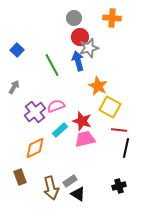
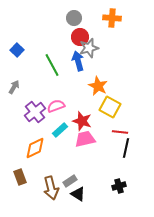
red line: moved 1 px right, 2 px down
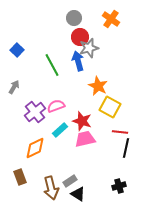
orange cross: moved 1 px left, 1 px down; rotated 30 degrees clockwise
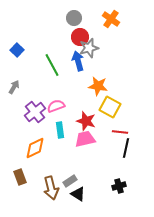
orange star: rotated 18 degrees counterclockwise
red star: moved 4 px right
cyan rectangle: rotated 56 degrees counterclockwise
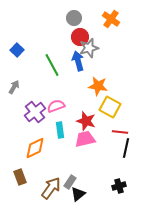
gray rectangle: moved 1 px down; rotated 24 degrees counterclockwise
brown arrow: rotated 130 degrees counterclockwise
black triangle: rotated 49 degrees clockwise
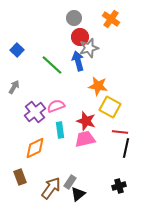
green line: rotated 20 degrees counterclockwise
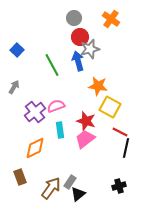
gray star: moved 1 px right, 1 px down
green line: rotated 20 degrees clockwise
red line: rotated 21 degrees clockwise
pink trapezoid: rotated 25 degrees counterclockwise
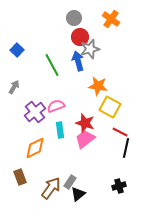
red star: moved 1 px left, 2 px down
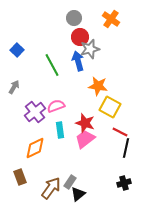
black cross: moved 5 px right, 3 px up
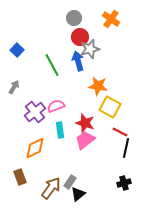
pink trapezoid: moved 1 px down
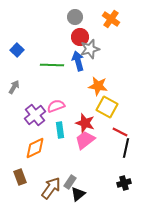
gray circle: moved 1 px right, 1 px up
green line: rotated 60 degrees counterclockwise
yellow square: moved 3 px left
purple cross: moved 3 px down
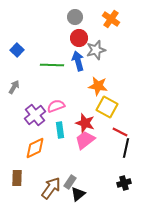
red circle: moved 1 px left, 1 px down
gray star: moved 6 px right, 1 px down
brown rectangle: moved 3 px left, 1 px down; rotated 21 degrees clockwise
